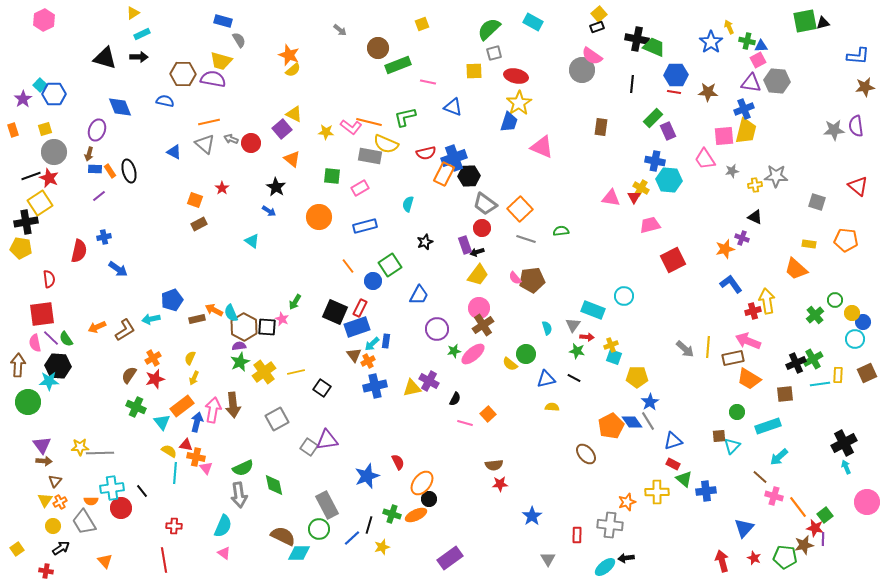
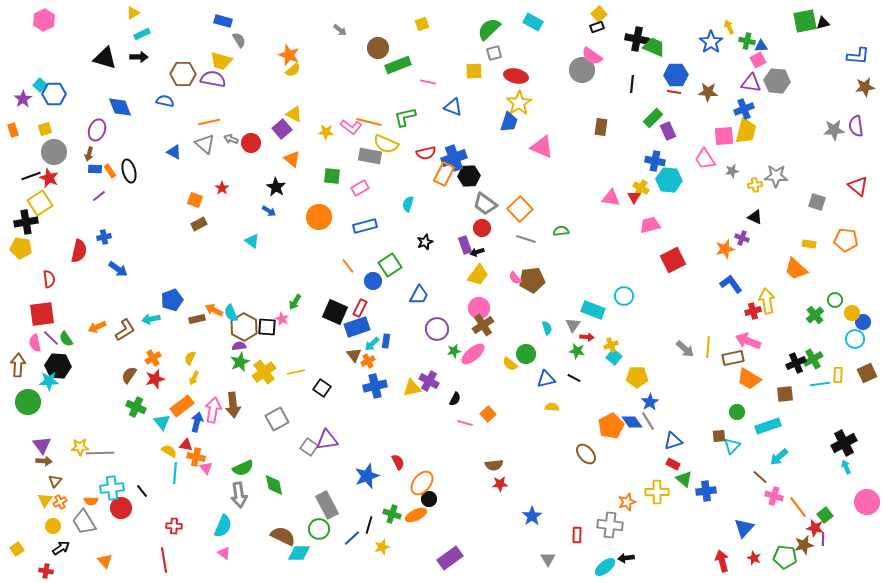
cyan square at (614, 357): rotated 21 degrees clockwise
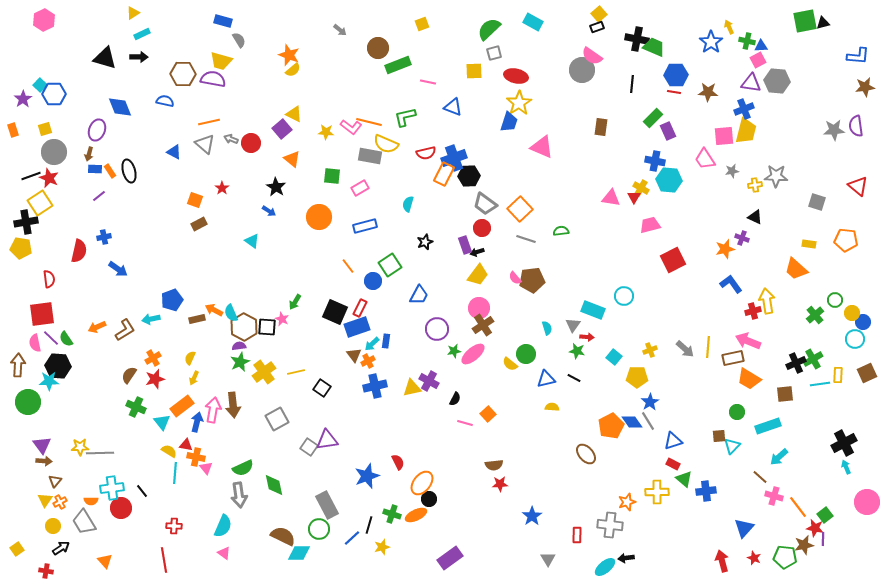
yellow cross at (611, 345): moved 39 px right, 5 px down
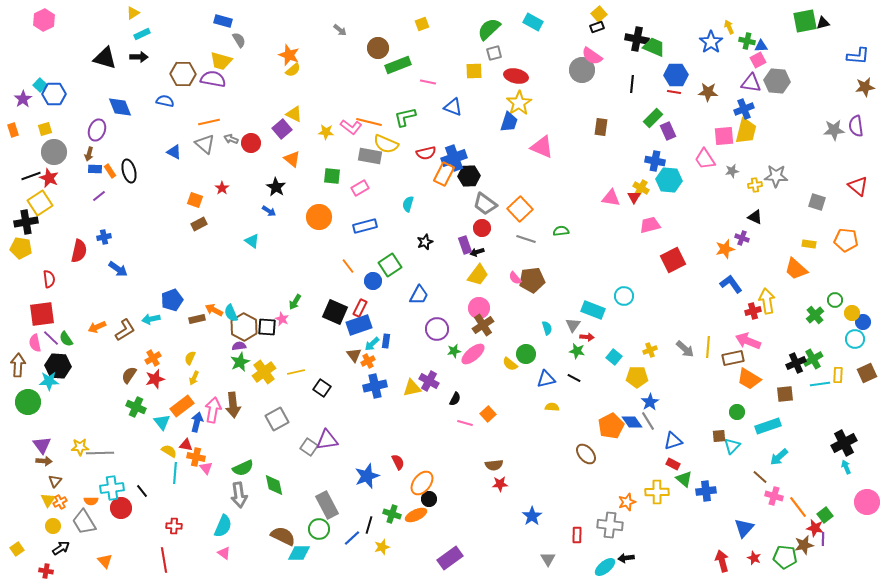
blue rectangle at (357, 327): moved 2 px right, 2 px up
yellow triangle at (45, 500): moved 3 px right
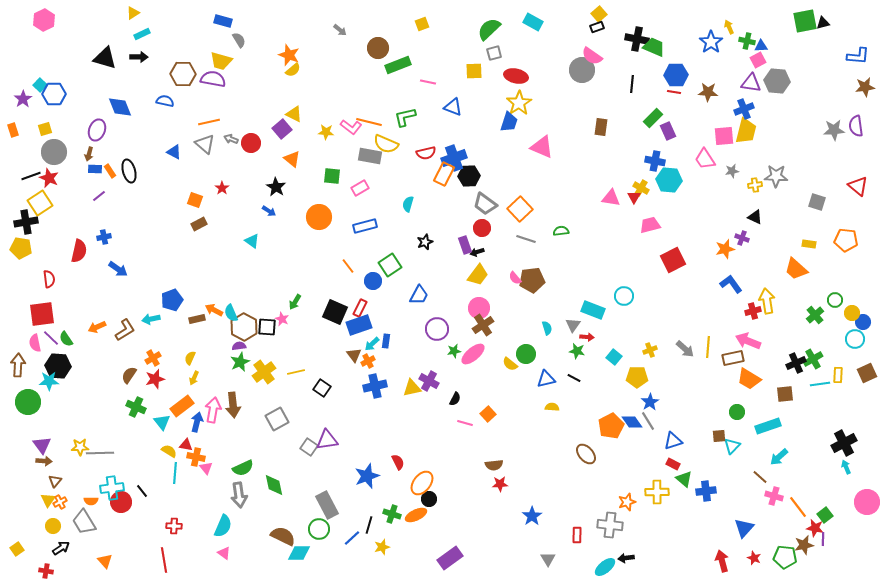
red circle at (121, 508): moved 6 px up
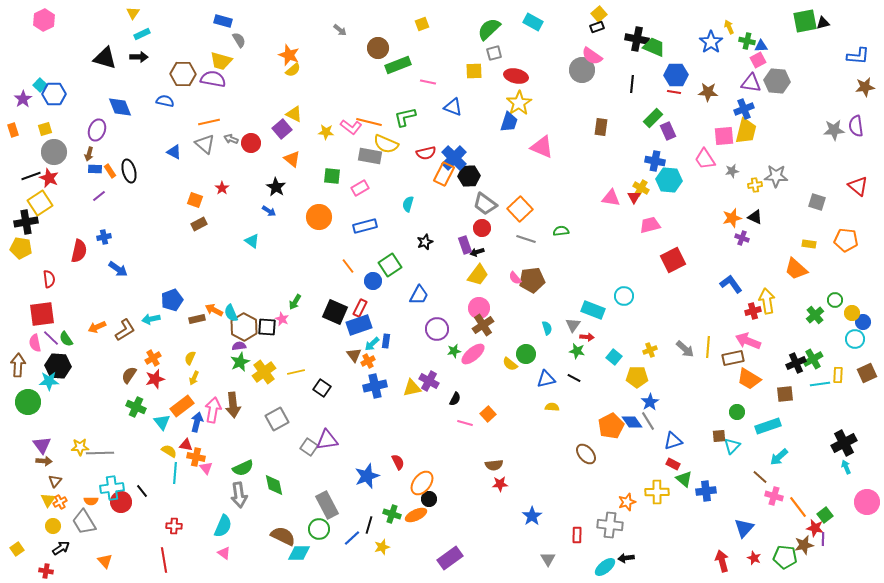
yellow triangle at (133, 13): rotated 24 degrees counterclockwise
blue cross at (454, 158): rotated 25 degrees counterclockwise
orange star at (725, 249): moved 7 px right, 31 px up
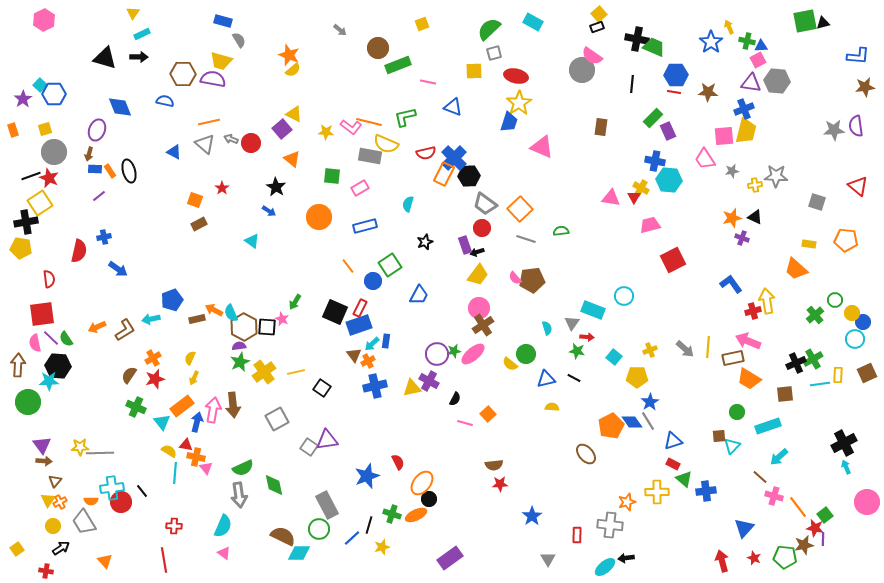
gray triangle at (573, 325): moved 1 px left, 2 px up
purple circle at (437, 329): moved 25 px down
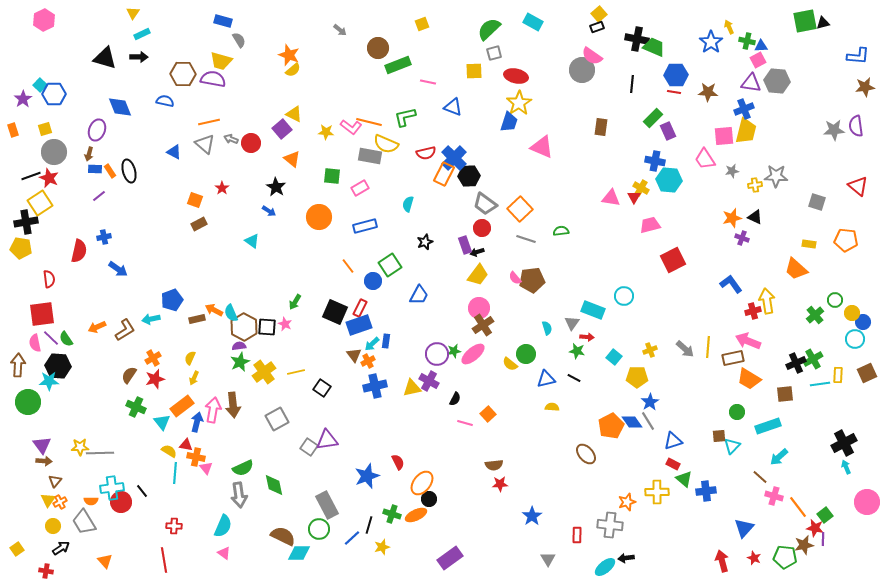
pink star at (282, 319): moved 3 px right, 5 px down
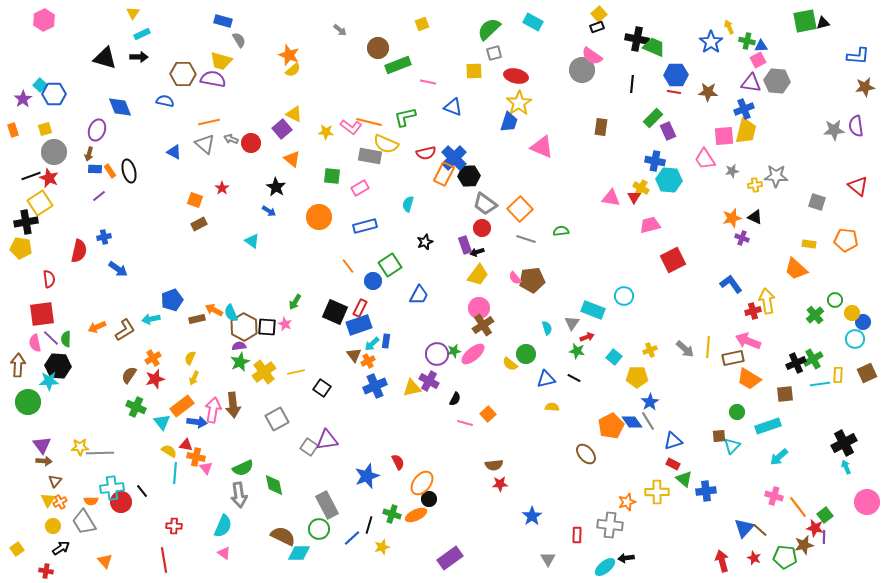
red arrow at (587, 337): rotated 24 degrees counterclockwise
green semicircle at (66, 339): rotated 35 degrees clockwise
blue cross at (375, 386): rotated 10 degrees counterclockwise
blue arrow at (197, 422): rotated 84 degrees clockwise
brown line at (760, 477): moved 53 px down
purple line at (823, 539): moved 1 px right, 2 px up
